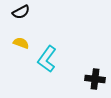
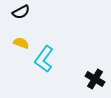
cyan L-shape: moved 3 px left
black cross: rotated 24 degrees clockwise
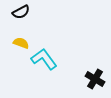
cyan L-shape: rotated 108 degrees clockwise
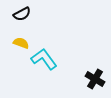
black semicircle: moved 1 px right, 2 px down
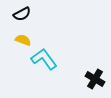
yellow semicircle: moved 2 px right, 3 px up
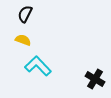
black semicircle: moved 3 px right; rotated 144 degrees clockwise
cyan L-shape: moved 6 px left, 7 px down; rotated 8 degrees counterclockwise
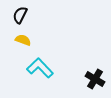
black semicircle: moved 5 px left, 1 px down
cyan L-shape: moved 2 px right, 2 px down
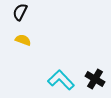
black semicircle: moved 3 px up
cyan L-shape: moved 21 px right, 12 px down
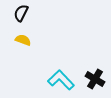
black semicircle: moved 1 px right, 1 px down
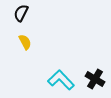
yellow semicircle: moved 2 px right, 2 px down; rotated 42 degrees clockwise
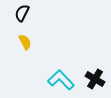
black semicircle: moved 1 px right
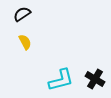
black semicircle: moved 1 px down; rotated 30 degrees clockwise
cyan L-shape: rotated 120 degrees clockwise
